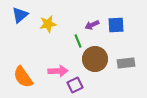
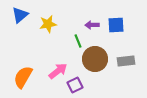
purple arrow: rotated 24 degrees clockwise
gray rectangle: moved 2 px up
pink arrow: rotated 36 degrees counterclockwise
orange semicircle: rotated 65 degrees clockwise
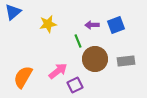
blue triangle: moved 7 px left, 3 px up
blue square: rotated 18 degrees counterclockwise
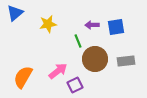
blue triangle: moved 2 px right, 1 px down
blue square: moved 2 px down; rotated 12 degrees clockwise
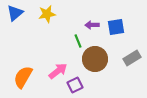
yellow star: moved 1 px left, 10 px up
gray rectangle: moved 6 px right, 3 px up; rotated 24 degrees counterclockwise
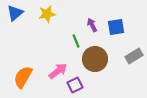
purple arrow: rotated 64 degrees clockwise
green line: moved 2 px left
gray rectangle: moved 2 px right, 2 px up
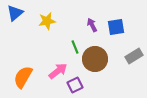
yellow star: moved 7 px down
green line: moved 1 px left, 6 px down
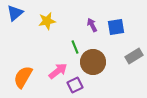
brown circle: moved 2 px left, 3 px down
